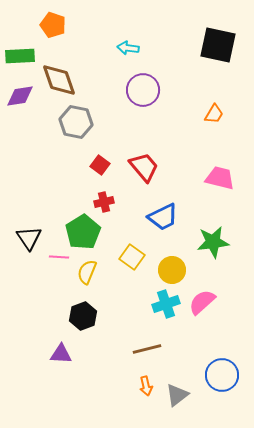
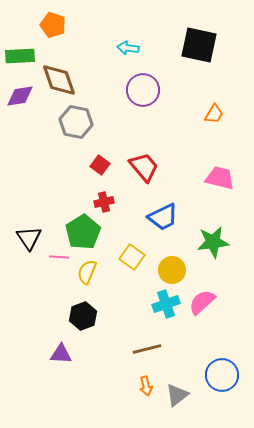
black square: moved 19 px left
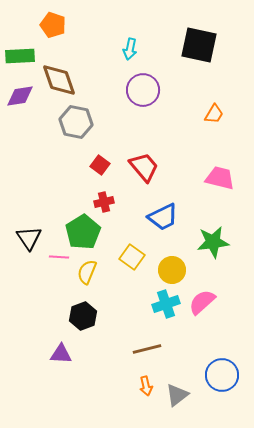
cyan arrow: moved 2 px right, 1 px down; rotated 85 degrees counterclockwise
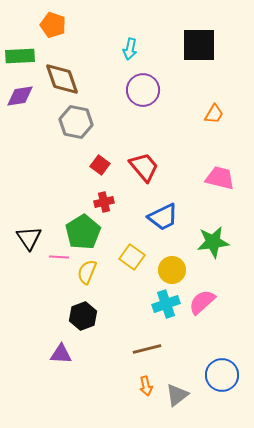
black square: rotated 12 degrees counterclockwise
brown diamond: moved 3 px right, 1 px up
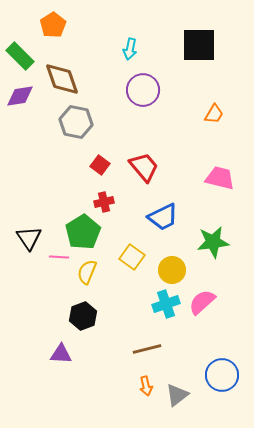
orange pentagon: rotated 20 degrees clockwise
green rectangle: rotated 48 degrees clockwise
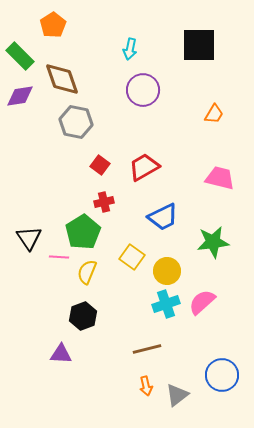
red trapezoid: rotated 80 degrees counterclockwise
yellow circle: moved 5 px left, 1 px down
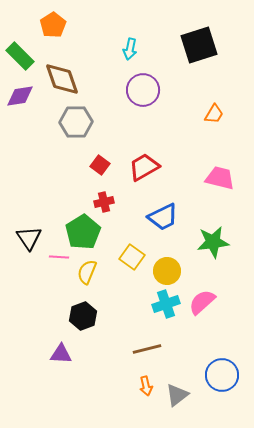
black square: rotated 18 degrees counterclockwise
gray hexagon: rotated 12 degrees counterclockwise
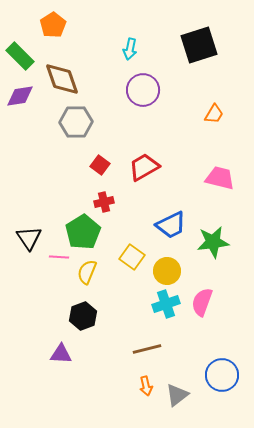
blue trapezoid: moved 8 px right, 8 px down
pink semicircle: rotated 28 degrees counterclockwise
